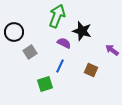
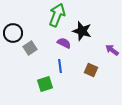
green arrow: moved 1 px up
black circle: moved 1 px left, 1 px down
gray square: moved 4 px up
blue line: rotated 32 degrees counterclockwise
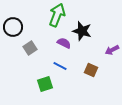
black circle: moved 6 px up
purple arrow: rotated 64 degrees counterclockwise
blue line: rotated 56 degrees counterclockwise
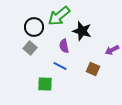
green arrow: moved 2 px right, 1 px down; rotated 150 degrees counterclockwise
black circle: moved 21 px right
purple semicircle: moved 3 px down; rotated 128 degrees counterclockwise
gray square: rotated 16 degrees counterclockwise
brown square: moved 2 px right, 1 px up
green square: rotated 21 degrees clockwise
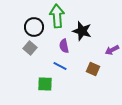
green arrow: moved 2 px left; rotated 125 degrees clockwise
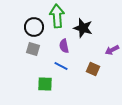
black star: moved 1 px right, 3 px up
gray square: moved 3 px right, 1 px down; rotated 24 degrees counterclockwise
blue line: moved 1 px right
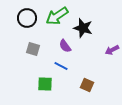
green arrow: rotated 120 degrees counterclockwise
black circle: moved 7 px left, 9 px up
purple semicircle: moved 1 px right; rotated 24 degrees counterclockwise
brown square: moved 6 px left, 16 px down
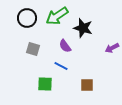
purple arrow: moved 2 px up
brown square: rotated 24 degrees counterclockwise
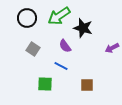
green arrow: moved 2 px right
gray square: rotated 16 degrees clockwise
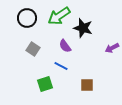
green square: rotated 21 degrees counterclockwise
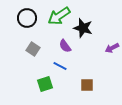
blue line: moved 1 px left
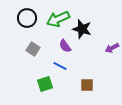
green arrow: moved 1 px left, 3 px down; rotated 10 degrees clockwise
black star: moved 1 px left, 1 px down
